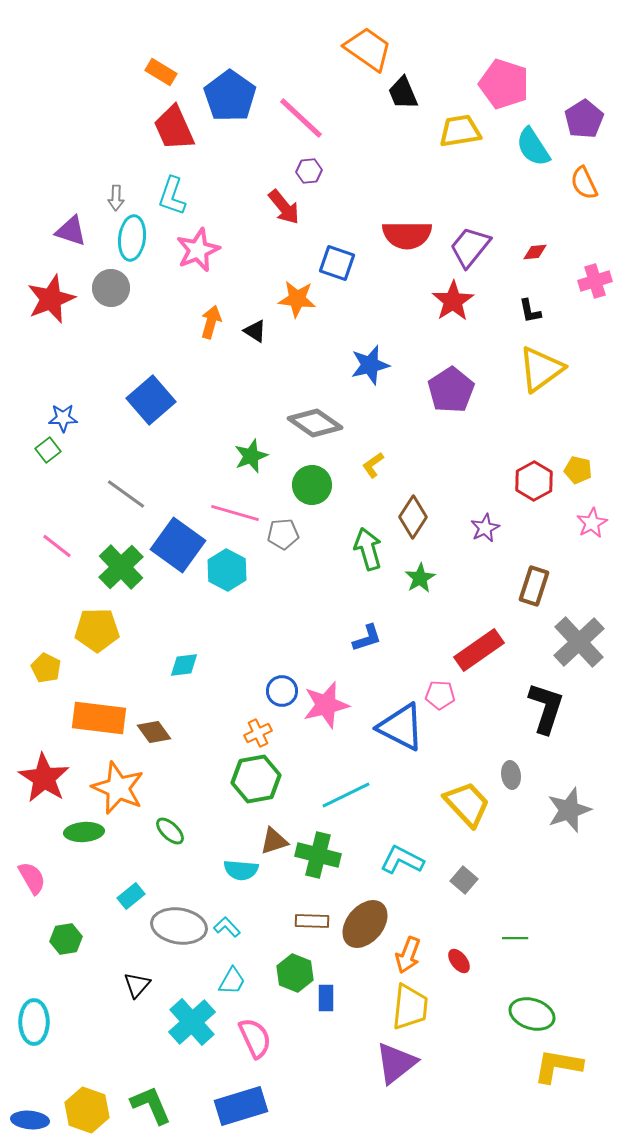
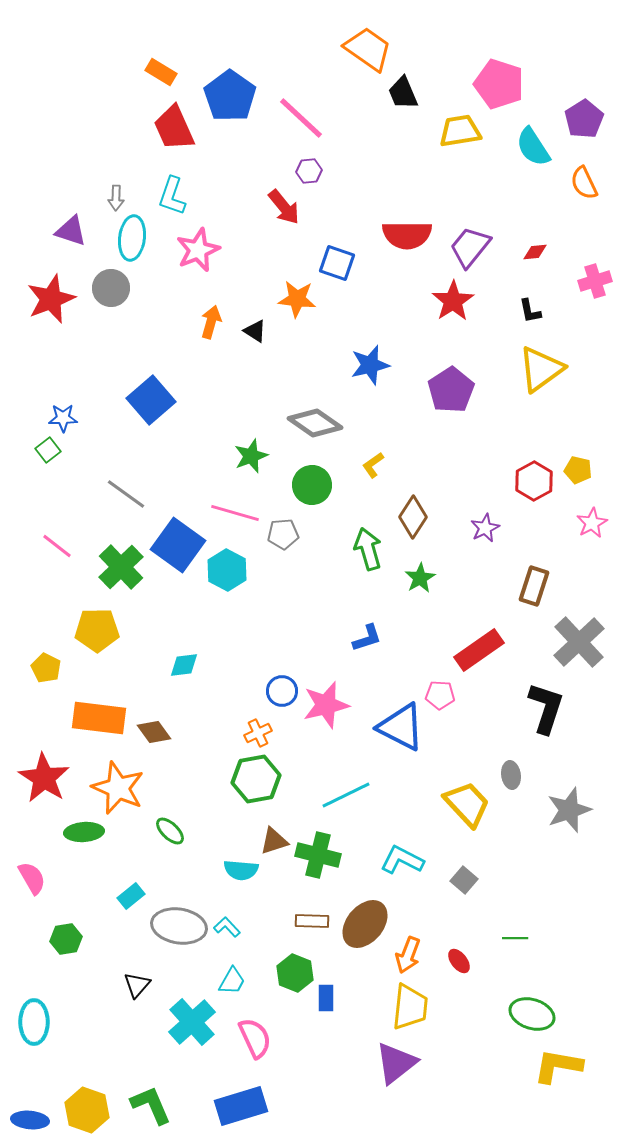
pink pentagon at (504, 84): moved 5 px left
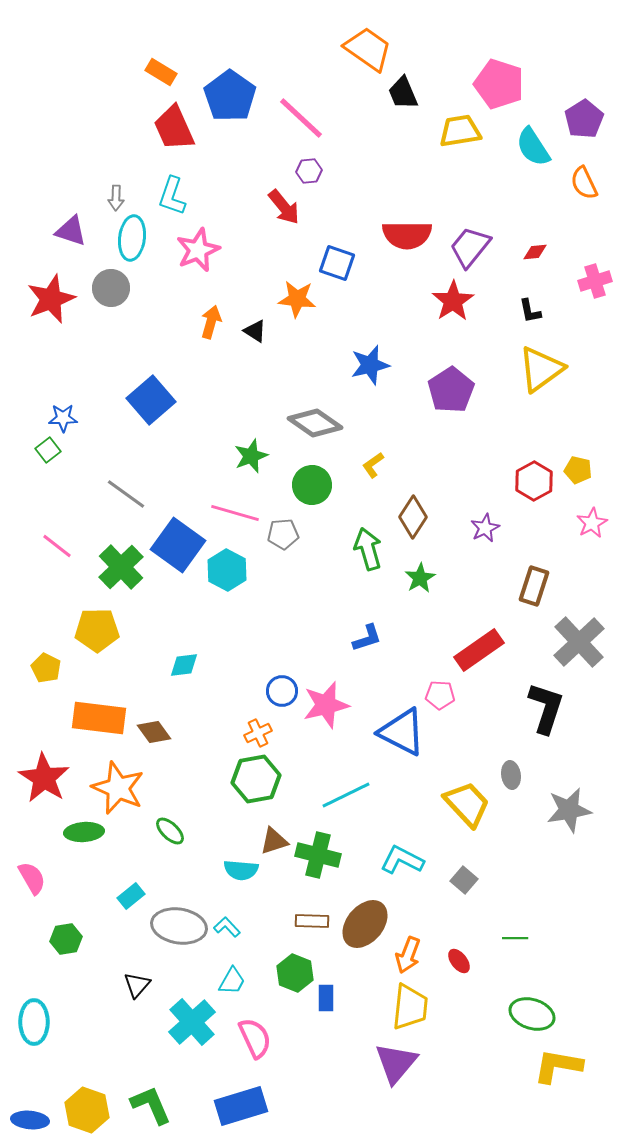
blue triangle at (401, 727): moved 1 px right, 5 px down
gray star at (569, 810): rotated 9 degrees clockwise
purple triangle at (396, 1063): rotated 12 degrees counterclockwise
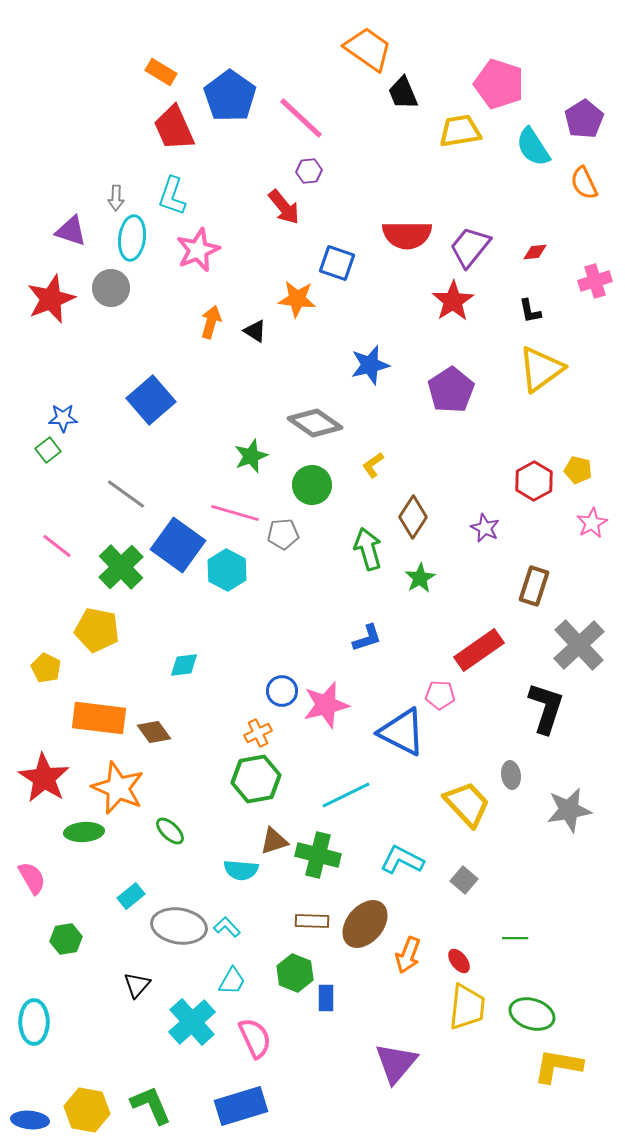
purple star at (485, 528): rotated 20 degrees counterclockwise
yellow pentagon at (97, 630): rotated 12 degrees clockwise
gray cross at (579, 642): moved 3 px down
yellow trapezoid at (410, 1007): moved 57 px right
yellow hexagon at (87, 1110): rotated 9 degrees counterclockwise
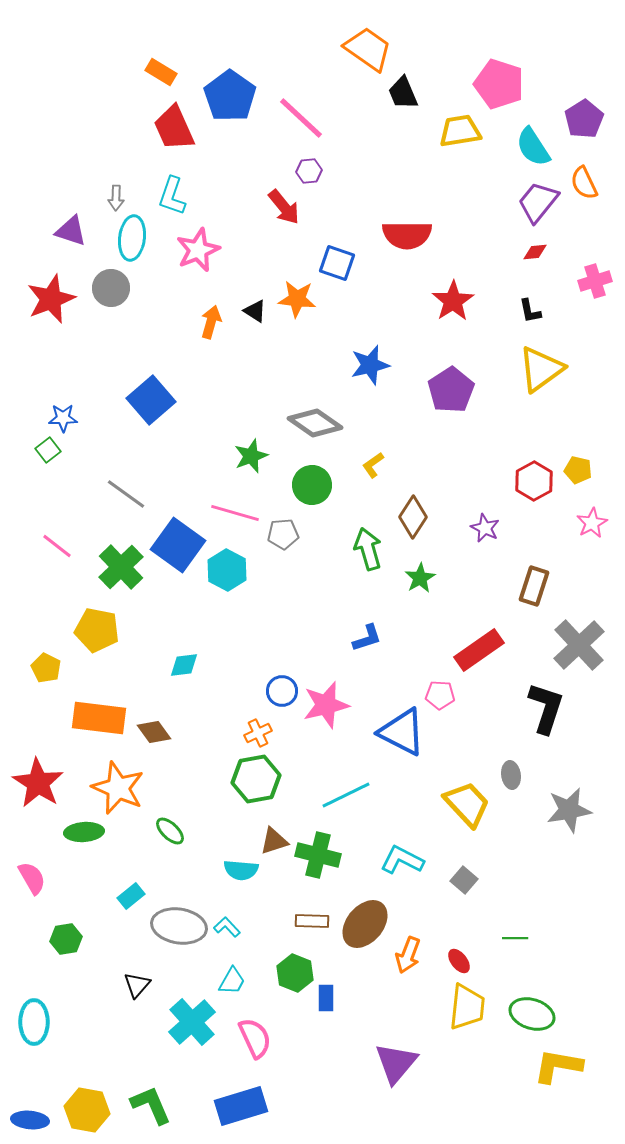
purple trapezoid at (470, 247): moved 68 px right, 45 px up
black triangle at (255, 331): moved 20 px up
red star at (44, 778): moved 6 px left, 5 px down
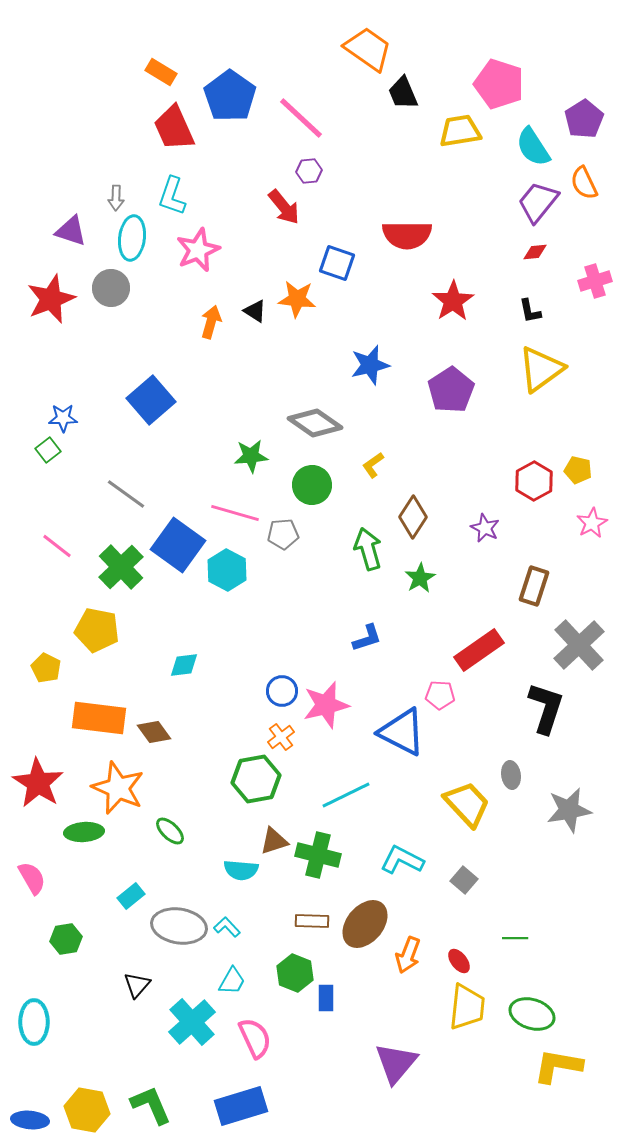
green star at (251, 456): rotated 16 degrees clockwise
orange cross at (258, 733): moved 23 px right, 4 px down; rotated 12 degrees counterclockwise
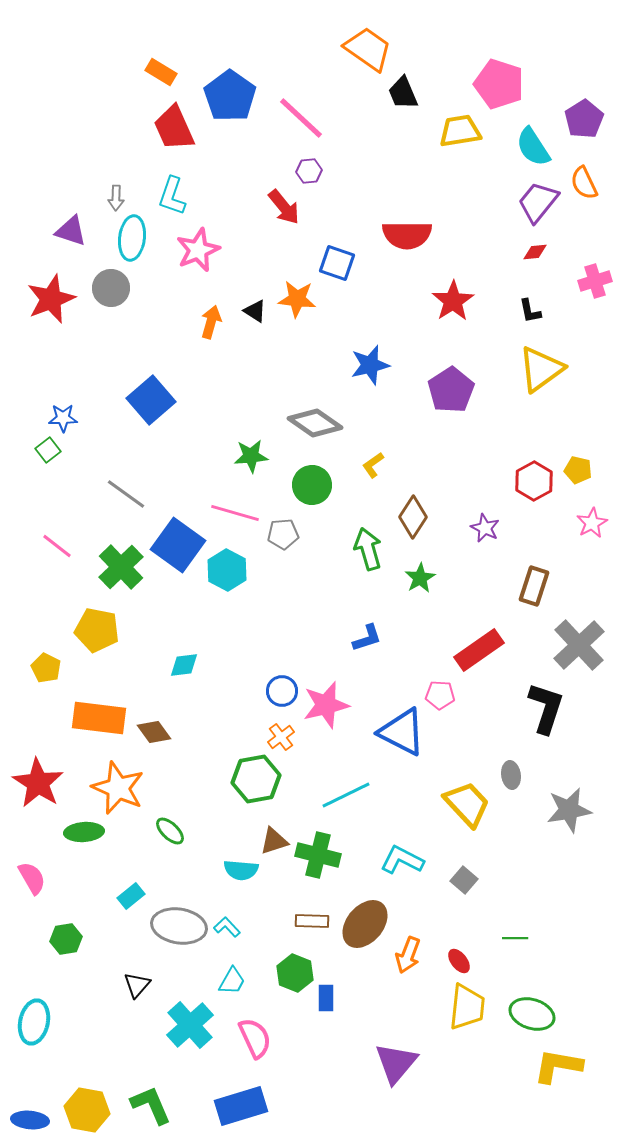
cyan ellipse at (34, 1022): rotated 12 degrees clockwise
cyan cross at (192, 1022): moved 2 px left, 3 px down
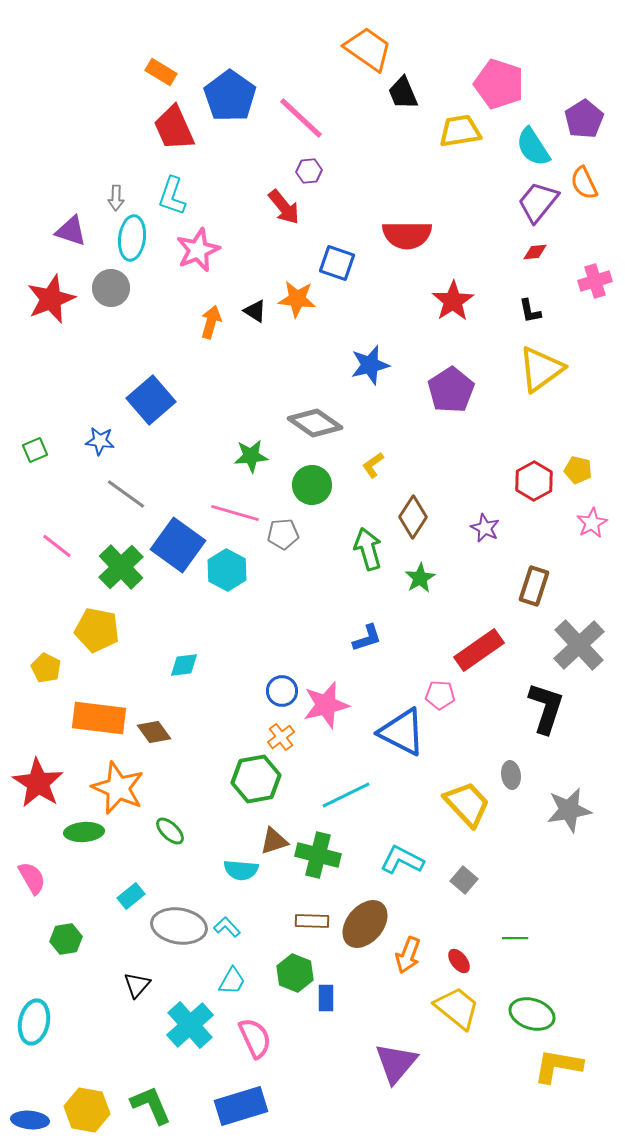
blue star at (63, 418): moved 37 px right, 23 px down; rotated 8 degrees clockwise
green square at (48, 450): moved 13 px left; rotated 15 degrees clockwise
yellow trapezoid at (467, 1007): moved 10 px left, 1 px down; rotated 57 degrees counterclockwise
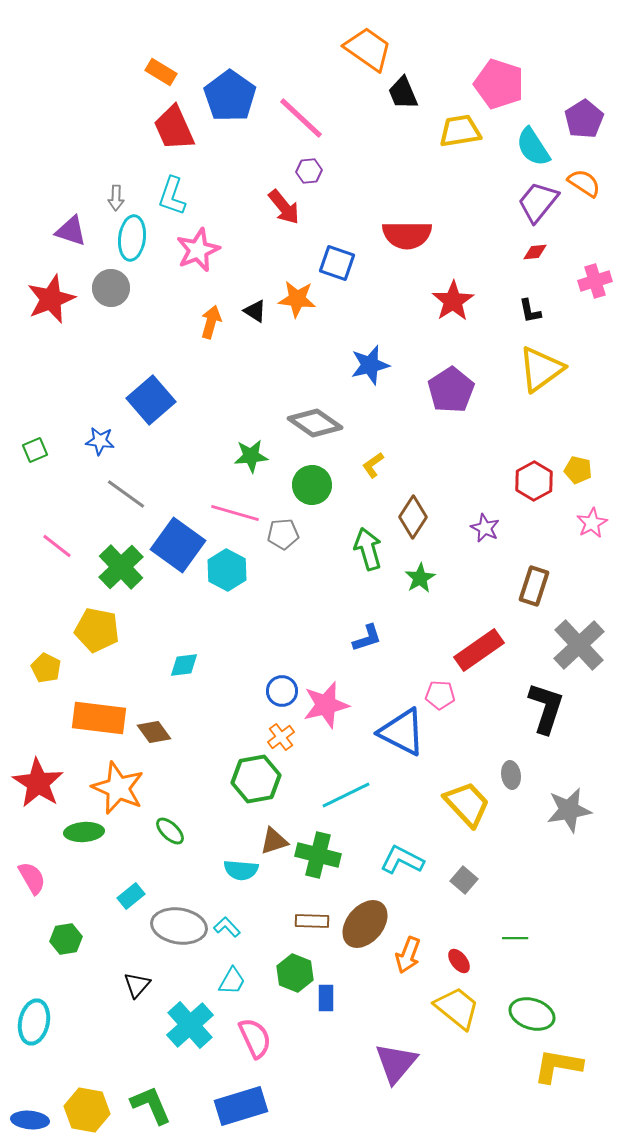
orange semicircle at (584, 183): rotated 148 degrees clockwise
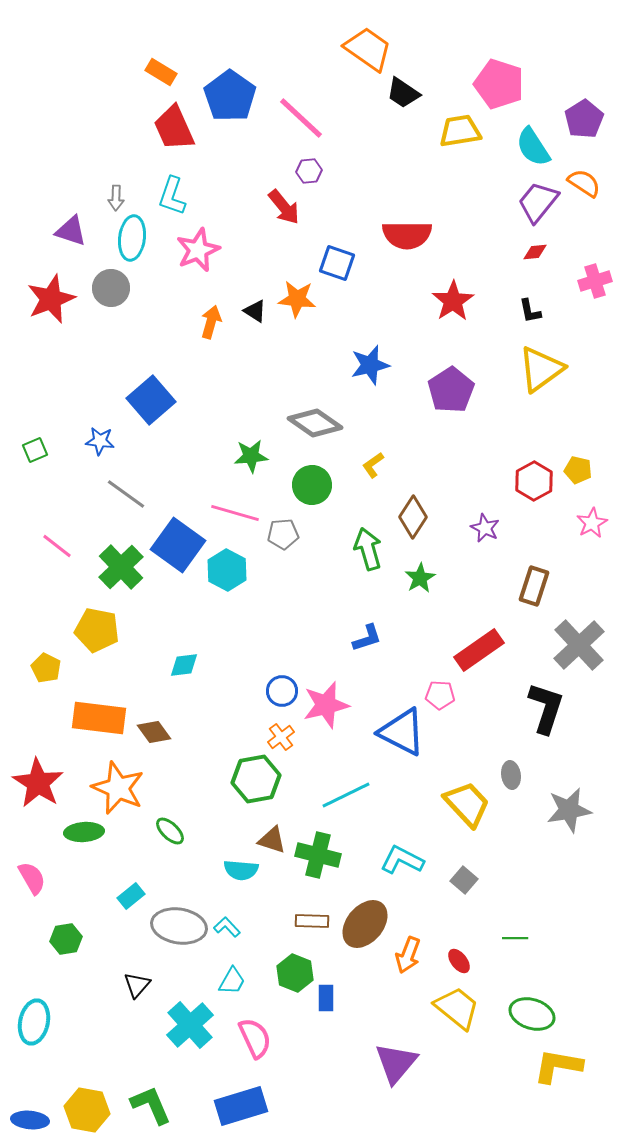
black trapezoid at (403, 93): rotated 33 degrees counterclockwise
brown triangle at (274, 841): moved 2 px left, 1 px up; rotated 36 degrees clockwise
